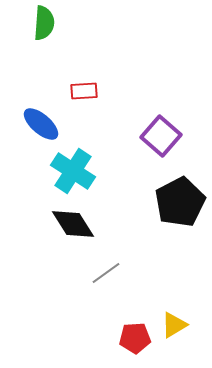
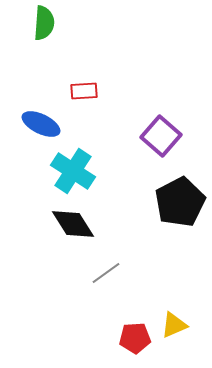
blue ellipse: rotated 15 degrees counterclockwise
yellow triangle: rotated 8 degrees clockwise
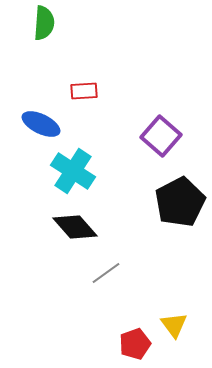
black diamond: moved 2 px right, 3 px down; rotated 9 degrees counterclockwise
yellow triangle: rotated 44 degrees counterclockwise
red pentagon: moved 6 px down; rotated 16 degrees counterclockwise
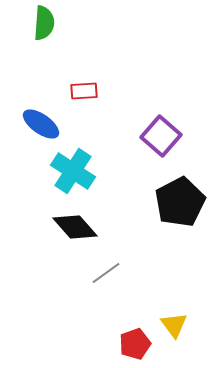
blue ellipse: rotated 9 degrees clockwise
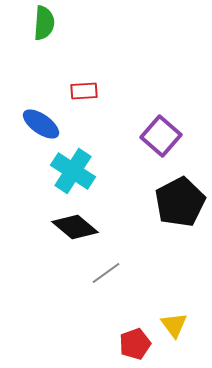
black diamond: rotated 9 degrees counterclockwise
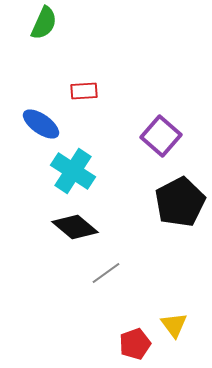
green semicircle: rotated 20 degrees clockwise
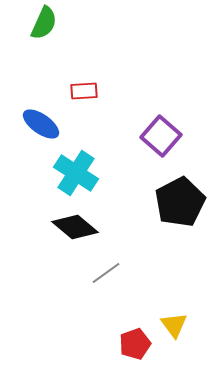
cyan cross: moved 3 px right, 2 px down
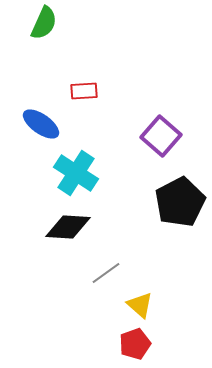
black diamond: moved 7 px left; rotated 36 degrees counterclockwise
yellow triangle: moved 34 px left, 20 px up; rotated 12 degrees counterclockwise
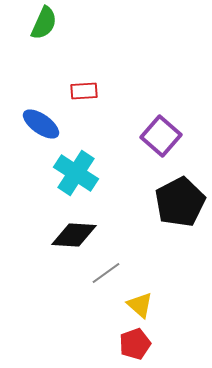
black diamond: moved 6 px right, 8 px down
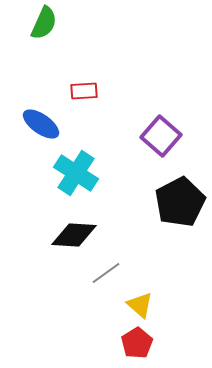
red pentagon: moved 2 px right, 1 px up; rotated 12 degrees counterclockwise
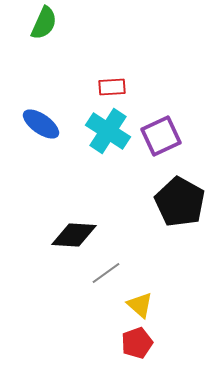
red rectangle: moved 28 px right, 4 px up
purple square: rotated 24 degrees clockwise
cyan cross: moved 32 px right, 42 px up
black pentagon: rotated 15 degrees counterclockwise
red pentagon: rotated 12 degrees clockwise
